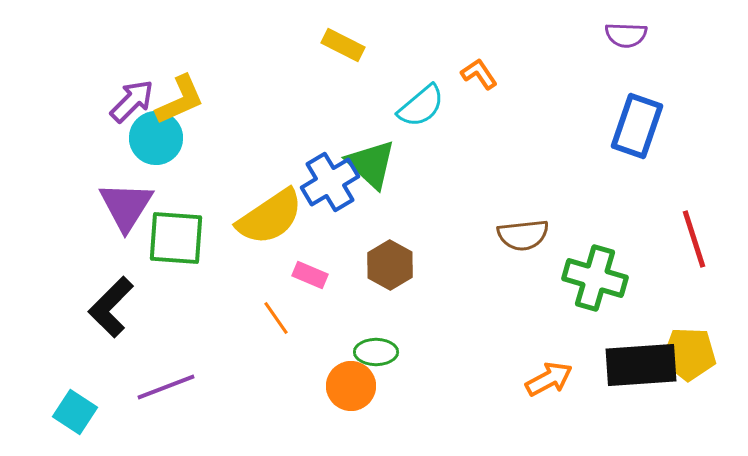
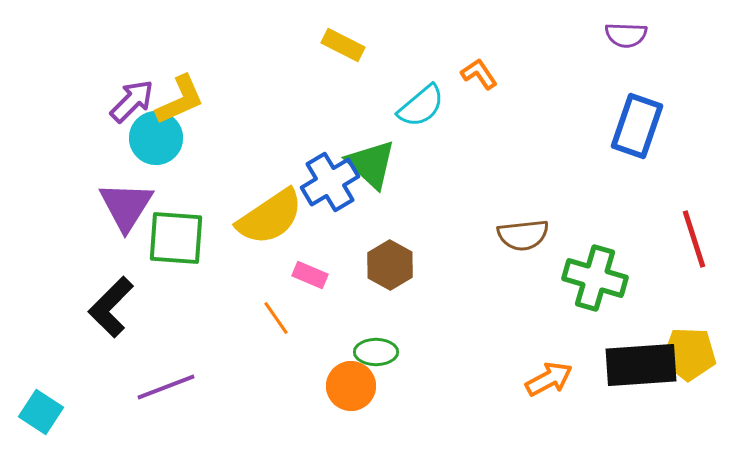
cyan square: moved 34 px left
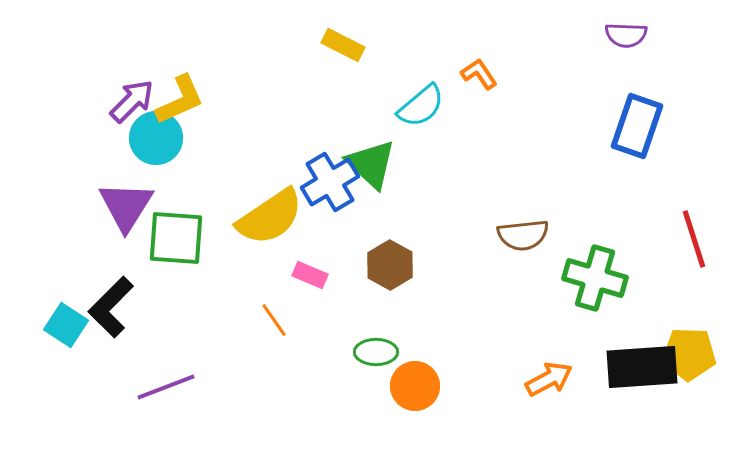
orange line: moved 2 px left, 2 px down
black rectangle: moved 1 px right, 2 px down
orange circle: moved 64 px right
cyan square: moved 25 px right, 87 px up
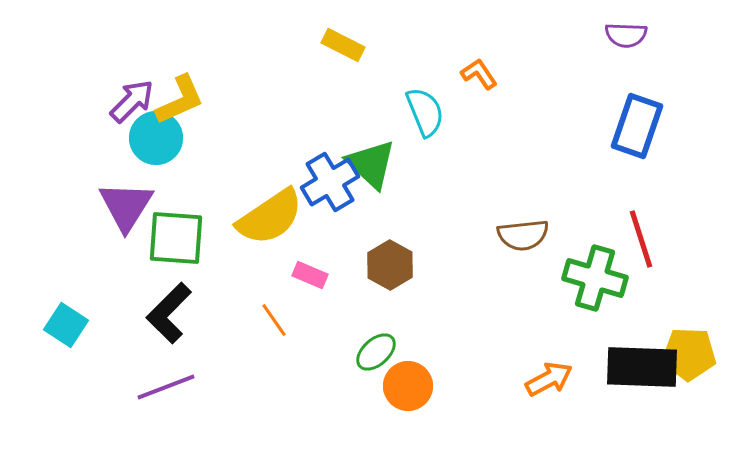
cyan semicircle: moved 4 px right, 6 px down; rotated 72 degrees counterclockwise
red line: moved 53 px left
black L-shape: moved 58 px right, 6 px down
green ellipse: rotated 42 degrees counterclockwise
black rectangle: rotated 6 degrees clockwise
orange circle: moved 7 px left
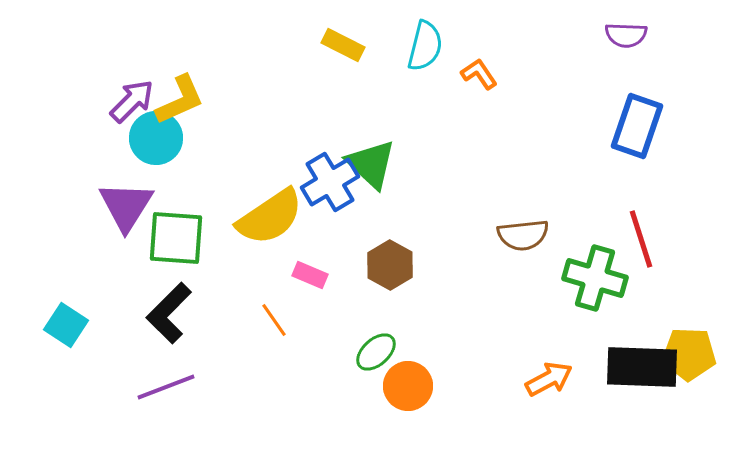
cyan semicircle: moved 66 px up; rotated 36 degrees clockwise
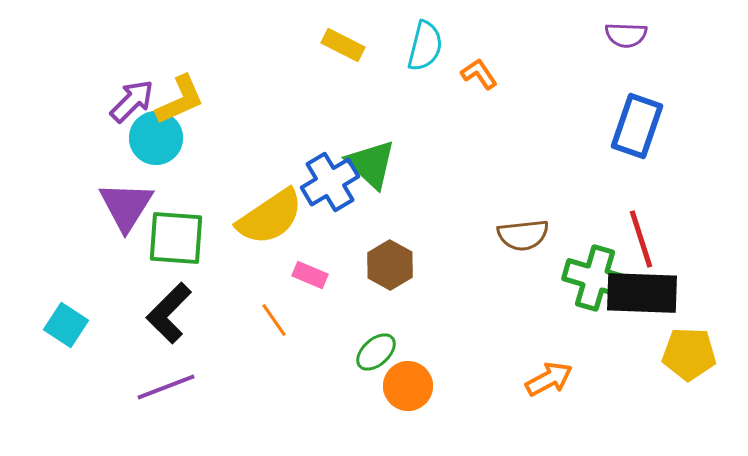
black rectangle: moved 74 px up
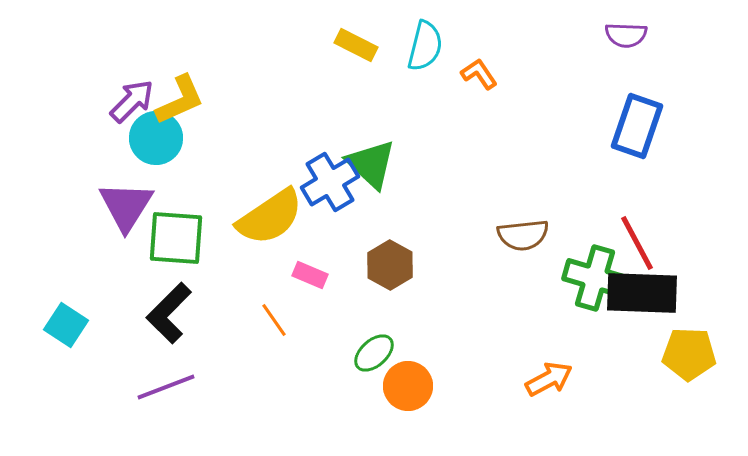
yellow rectangle: moved 13 px right
red line: moved 4 px left, 4 px down; rotated 10 degrees counterclockwise
green ellipse: moved 2 px left, 1 px down
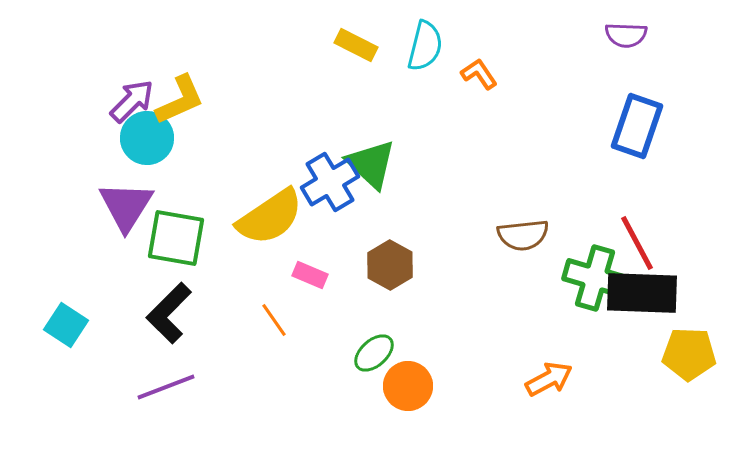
cyan circle: moved 9 px left
green square: rotated 6 degrees clockwise
